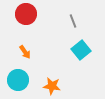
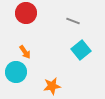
red circle: moved 1 px up
gray line: rotated 48 degrees counterclockwise
cyan circle: moved 2 px left, 8 px up
orange star: rotated 18 degrees counterclockwise
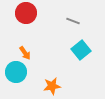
orange arrow: moved 1 px down
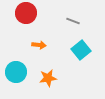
orange arrow: moved 14 px right, 8 px up; rotated 48 degrees counterclockwise
orange star: moved 4 px left, 8 px up
